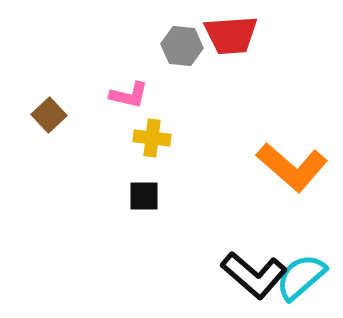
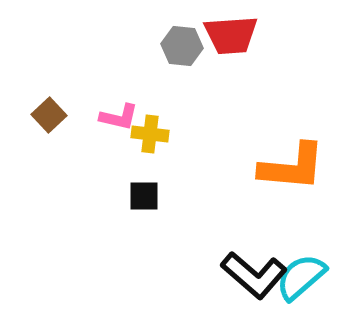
pink L-shape: moved 10 px left, 22 px down
yellow cross: moved 2 px left, 4 px up
orange L-shape: rotated 36 degrees counterclockwise
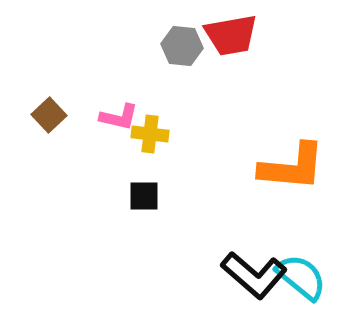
red trapezoid: rotated 6 degrees counterclockwise
cyan semicircle: rotated 80 degrees clockwise
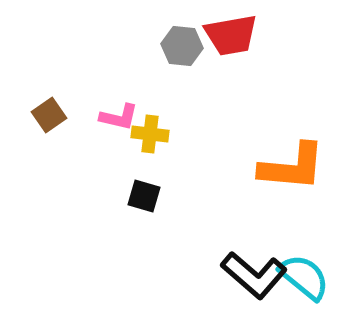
brown square: rotated 8 degrees clockwise
black square: rotated 16 degrees clockwise
cyan semicircle: moved 3 px right
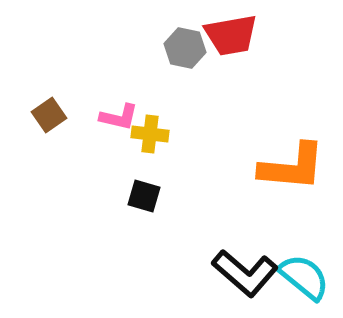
gray hexagon: moved 3 px right, 2 px down; rotated 6 degrees clockwise
black L-shape: moved 9 px left, 2 px up
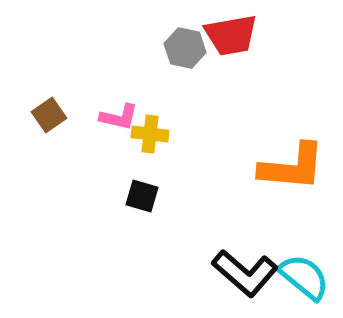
black square: moved 2 px left
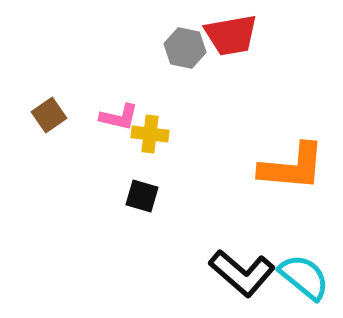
black L-shape: moved 3 px left
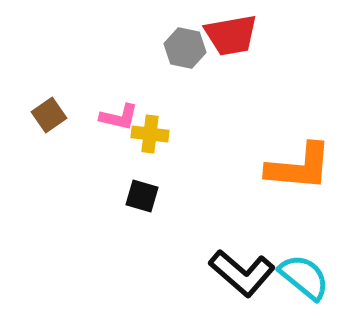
orange L-shape: moved 7 px right
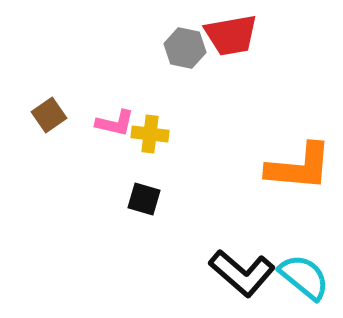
pink L-shape: moved 4 px left, 6 px down
black square: moved 2 px right, 3 px down
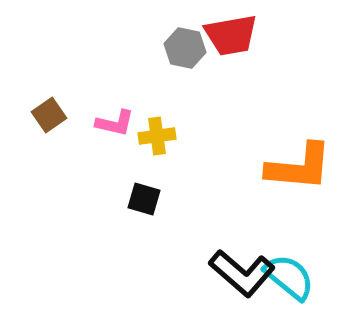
yellow cross: moved 7 px right, 2 px down; rotated 15 degrees counterclockwise
cyan semicircle: moved 15 px left
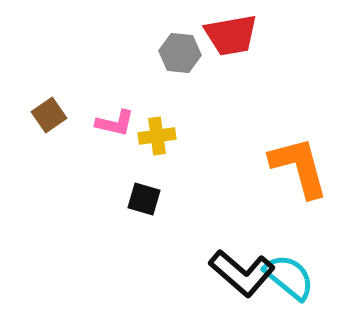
gray hexagon: moved 5 px left, 5 px down; rotated 6 degrees counterclockwise
orange L-shape: rotated 110 degrees counterclockwise
